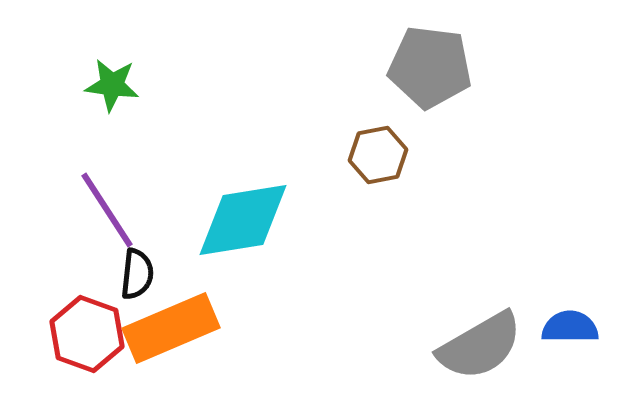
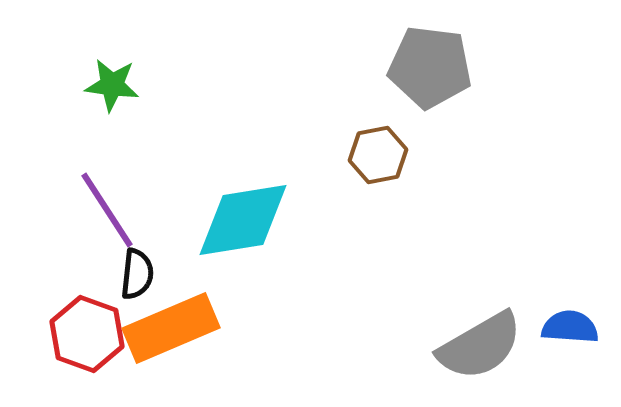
blue semicircle: rotated 4 degrees clockwise
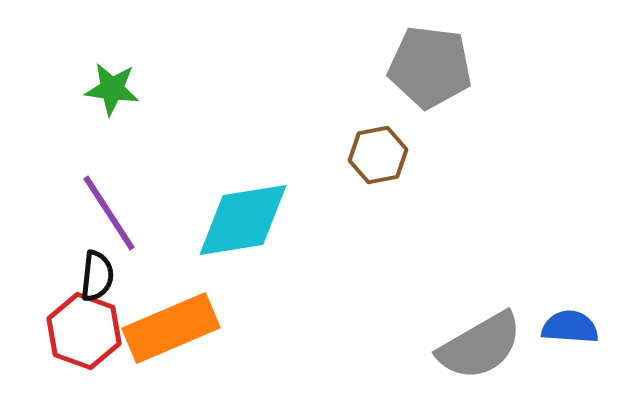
green star: moved 4 px down
purple line: moved 2 px right, 3 px down
black semicircle: moved 40 px left, 2 px down
red hexagon: moved 3 px left, 3 px up
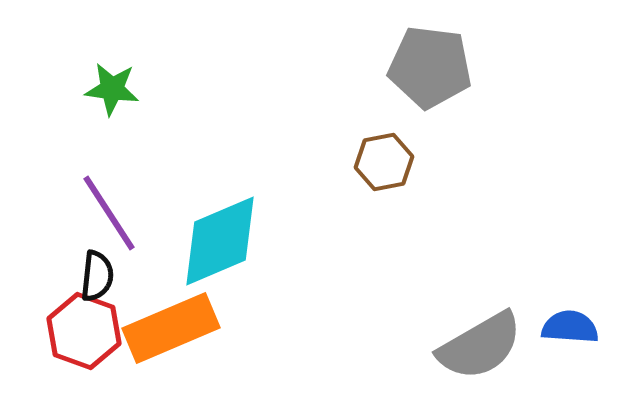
brown hexagon: moved 6 px right, 7 px down
cyan diamond: moved 23 px left, 21 px down; rotated 14 degrees counterclockwise
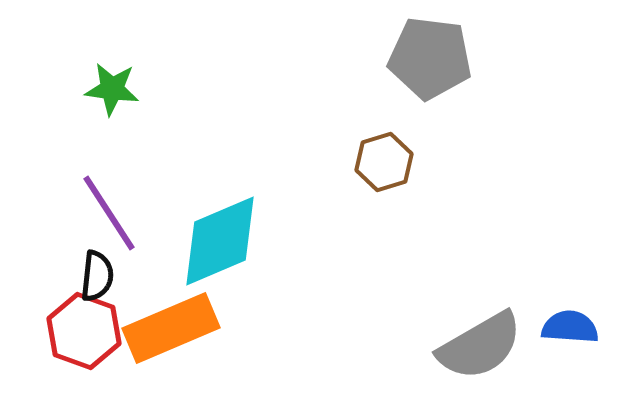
gray pentagon: moved 9 px up
brown hexagon: rotated 6 degrees counterclockwise
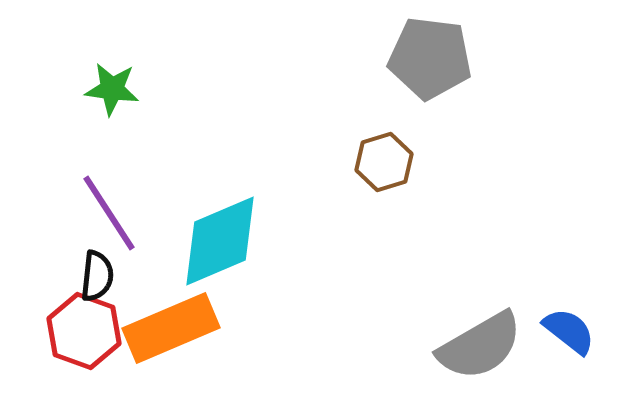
blue semicircle: moved 1 px left, 4 px down; rotated 34 degrees clockwise
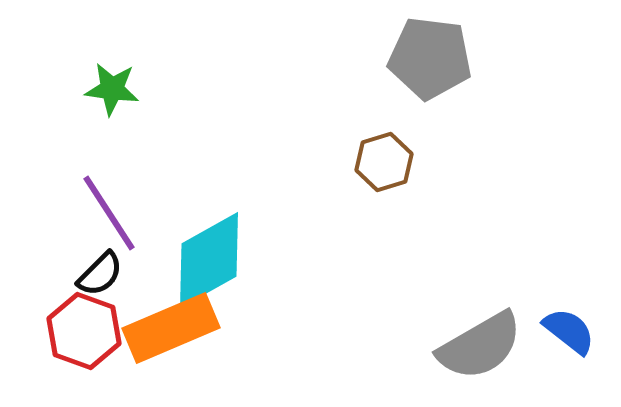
cyan diamond: moved 11 px left, 19 px down; rotated 6 degrees counterclockwise
black semicircle: moved 3 px right, 2 px up; rotated 39 degrees clockwise
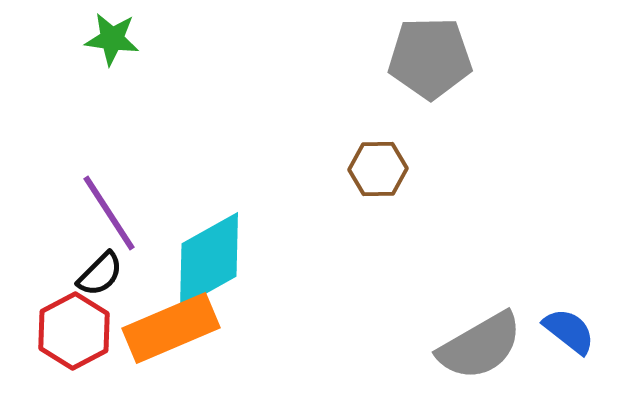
gray pentagon: rotated 8 degrees counterclockwise
green star: moved 50 px up
brown hexagon: moved 6 px left, 7 px down; rotated 16 degrees clockwise
red hexagon: moved 10 px left; rotated 12 degrees clockwise
